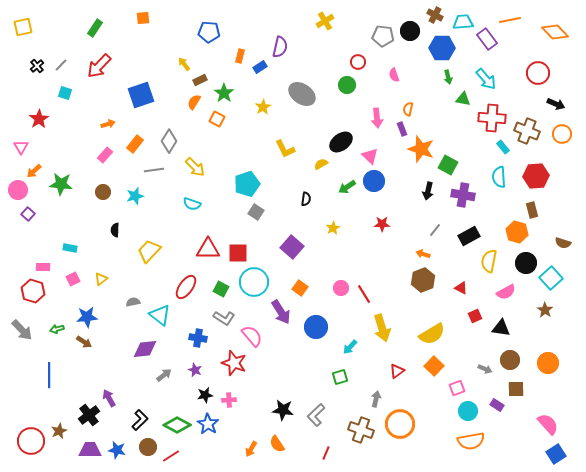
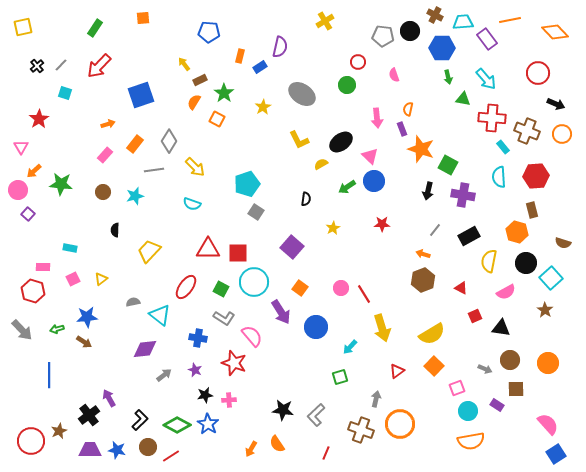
yellow L-shape at (285, 149): moved 14 px right, 9 px up
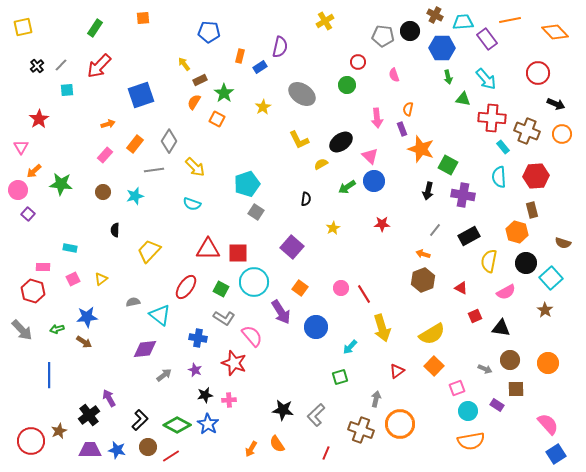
cyan square at (65, 93): moved 2 px right, 3 px up; rotated 24 degrees counterclockwise
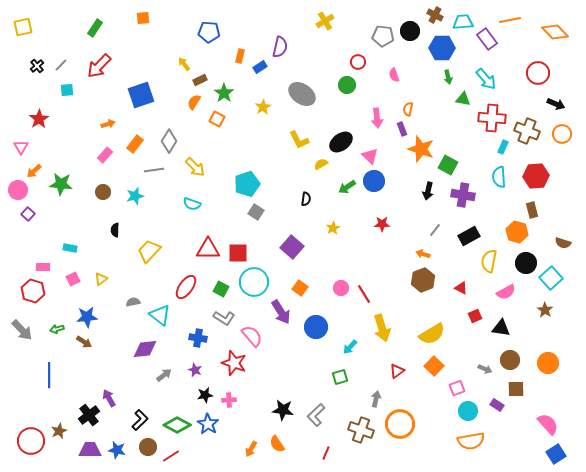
cyan rectangle at (503, 147): rotated 64 degrees clockwise
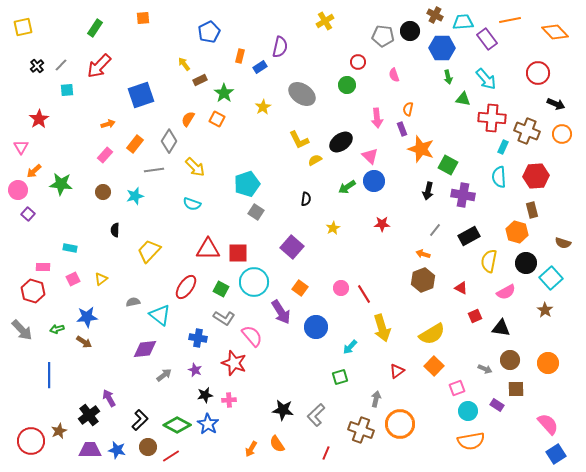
blue pentagon at (209, 32): rotated 30 degrees counterclockwise
orange semicircle at (194, 102): moved 6 px left, 17 px down
yellow semicircle at (321, 164): moved 6 px left, 4 px up
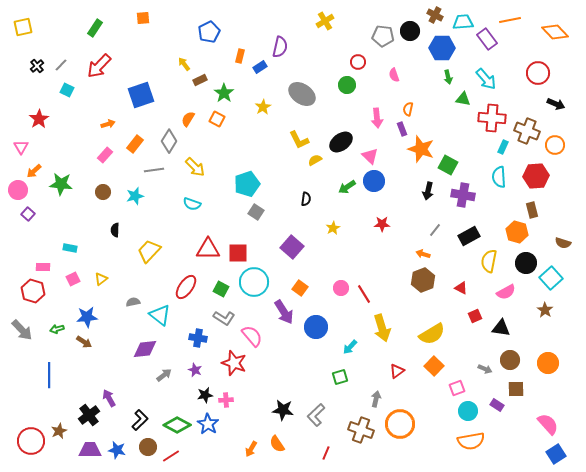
cyan square at (67, 90): rotated 32 degrees clockwise
orange circle at (562, 134): moved 7 px left, 11 px down
purple arrow at (281, 312): moved 3 px right
pink cross at (229, 400): moved 3 px left
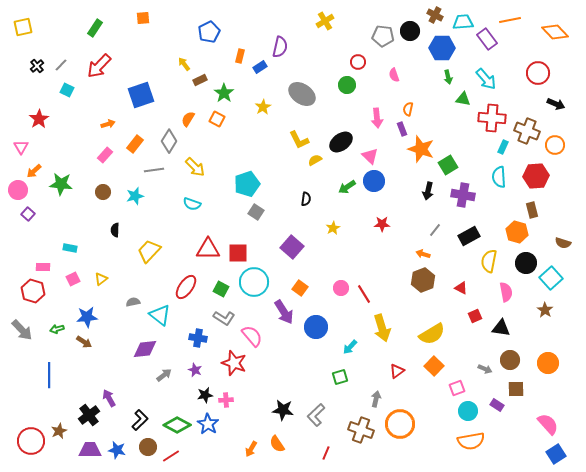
green square at (448, 165): rotated 30 degrees clockwise
pink semicircle at (506, 292): rotated 72 degrees counterclockwise
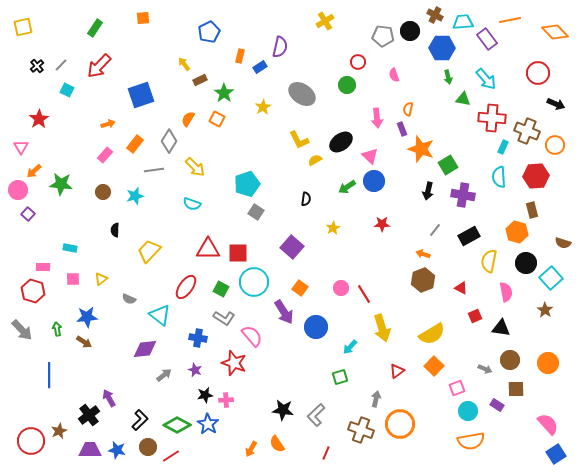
pink square at (73, 279): rotated 24 degrees clockwise
gray semicircle at (133, 302): moved 4 px left, 3 px up; rotated 144 degrees counterclockwise
green arrow at (57, 329): rotated 96 degrees clockwise
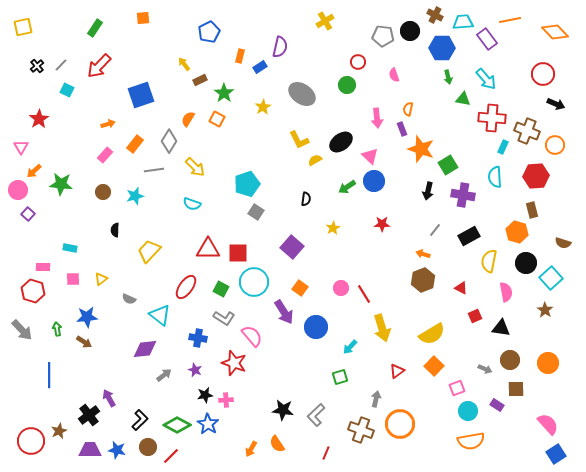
red circle at (538, 73): moved 5 px right, 1 px down
cyan semicircle at (499, 177): moved 4 px left
red line at (171, 456): rotated 12 degrees counterclockwise
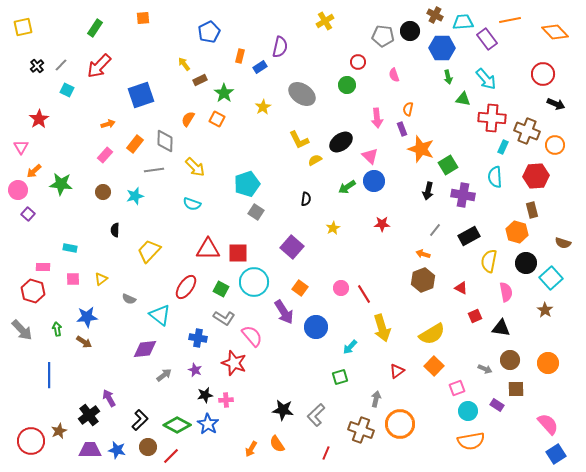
gray diamond at (169, 141): moved 4 px left; rotated 30 degrees counterclockwise
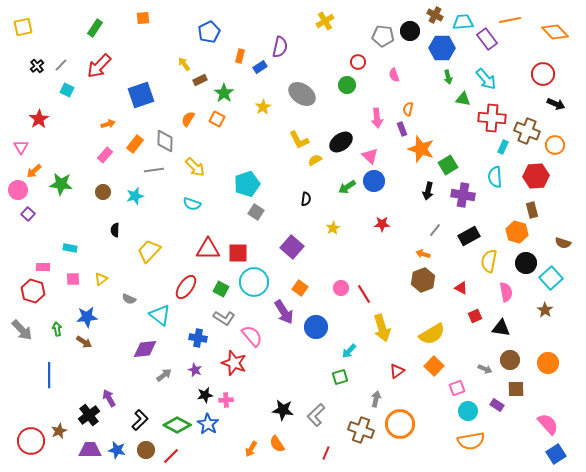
cyan arrow at (350, 347): moved 1 px left, 4 px down
brown circle at (148, 447): moved 2 px left, 3 px down
